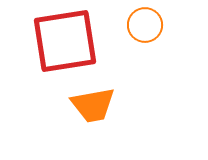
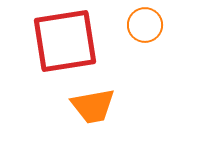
orange trapezoid: moved 1 px down
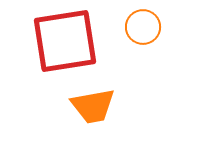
orange circle: moved 2 px left, 2 px down
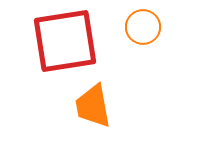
orange trapezoid: rotated 90 degrees clockwise
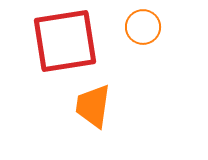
orange trapezoid: rotated 18 degrees clockwise
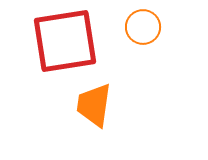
orange trapezoid: moved 1 px right, 1 px up
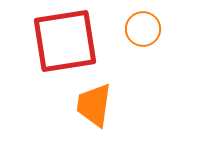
orange circle: moved 2 px down
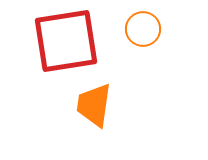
red square: moved 1 px right
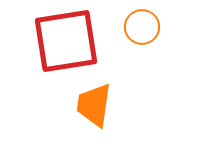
orange circle: moved 1 px left, 2 px up
